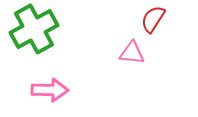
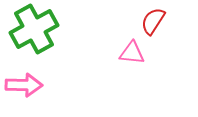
red semicircle: moved 2 px down
pink arrow: moved 26 px left, 5 px up
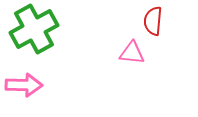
red semicircle: rotated 28 degrees counterclockwise
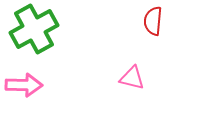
pink triangle: moved 25 px down; rotated 8 degrees clockwise
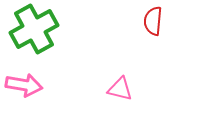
pink triangle: moved 12 px left, 11 px down
pink arrow: rotated 9 degrees clockwise
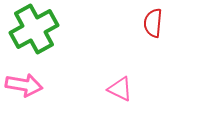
red semicircle: moved 2 px down
pink triangle: rotated 12 degrees clockwise
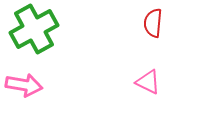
pink triangle: moved 28 px right, 7 px up
